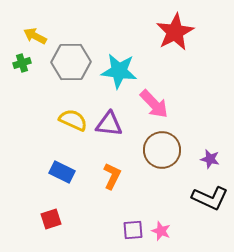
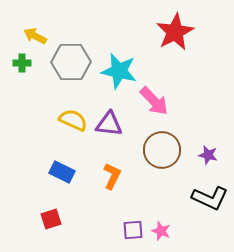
green cross: rotated 18 degrees clockwise
cyan star: rotated 6 degrees clockwise
pink arrow: moved 3 px up
purple star: moved 2 px left, 4 px up
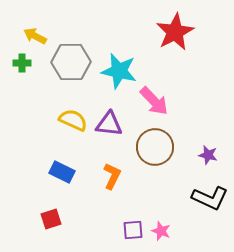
brown circle: moved 7 px left, 3 px up
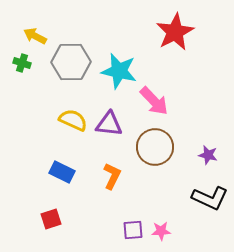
green cross: rotated 18 degrees clockwise
pink star: rotated 24 degrees counterclockwise
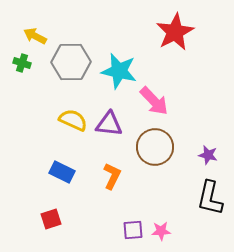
black L-shape: rotated 78 degrees clockwise
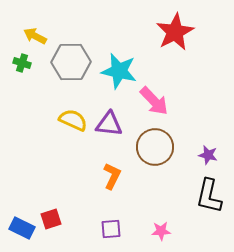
blue rectangle: moved 40 px left, 56 px down
black L-shape: moved 1 px left, 2 px up
purple square: moved 22 px left, 1 px up
